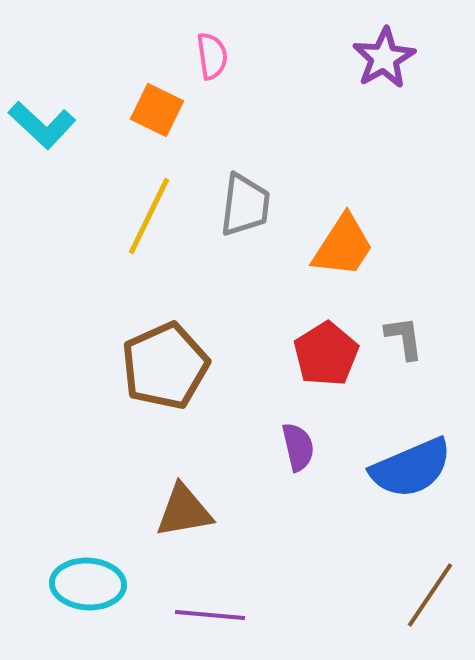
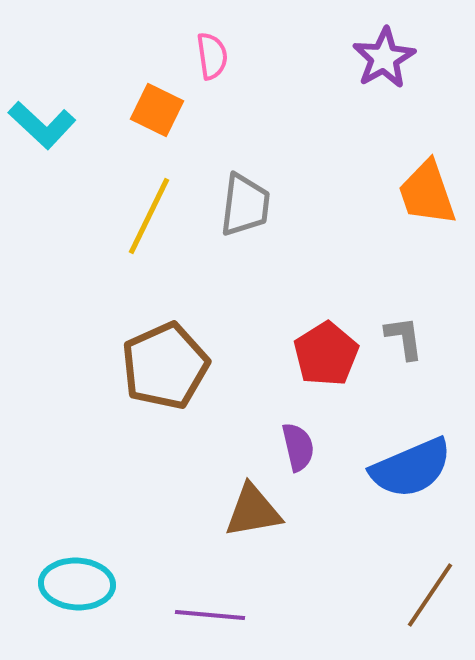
orange trapezoid: moved 84 px right, 53 px up; rotated 128 degrees clockwise
brown triangle: moved 69 px right
cyan ellipse: moved 11 px left
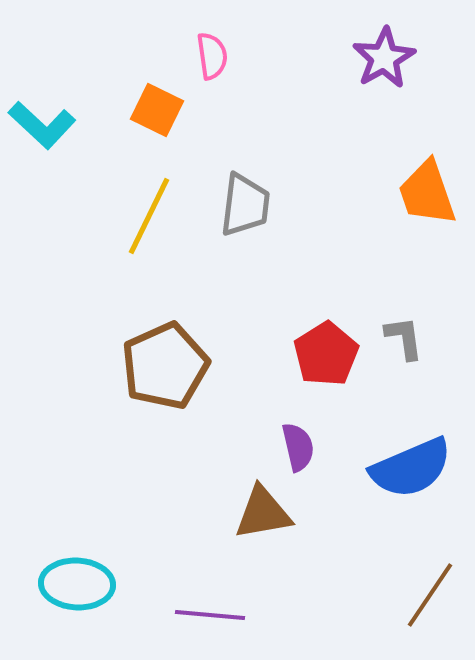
brown triangle: moved 10 px right, 2 px down
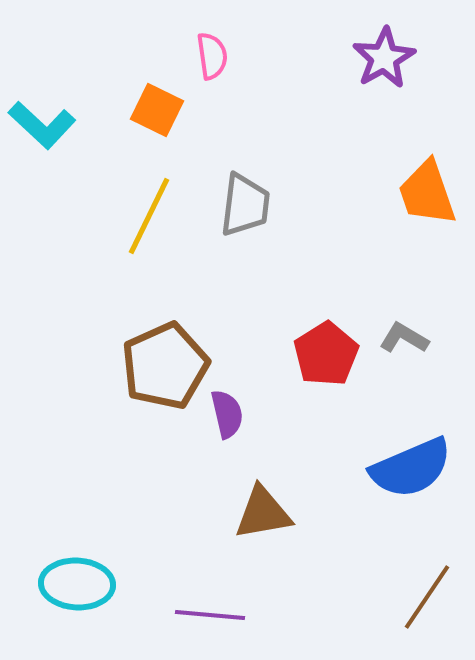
gray L-shape: rotated 51 degrees counterclockwise
purple semicircle: moved 71 px left, 33 px up
brown line: moved 3 px left, 2 px down
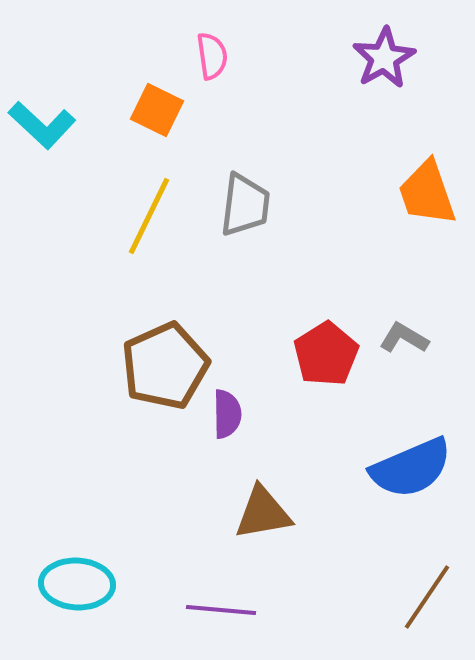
purple semicircle: rotated 12 degrees clockwise
purple line: moved 11 px right, 5 px up
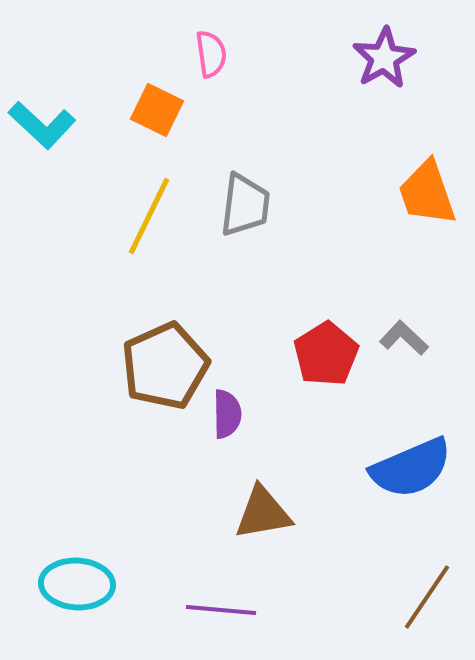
pink semicircle: moved 1 px left, 2 px up
gray L-shape: rotated 12 degrees clockwise
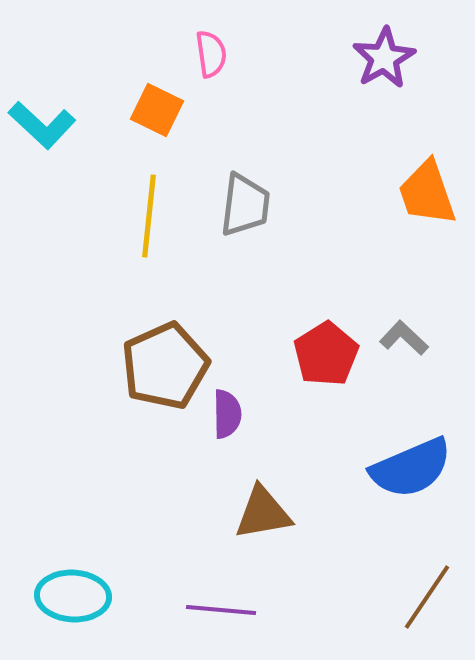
yellow line: rotated 20 degrees counterclockwise
cyan ellipse: moved 4 px left, 12 px down
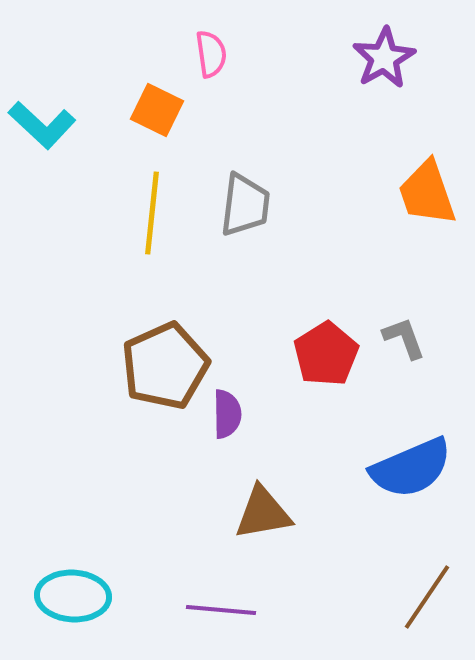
yellow line: moved 3 px right, 3 px up
gray L-shape: rotated 27 degrees clockwise
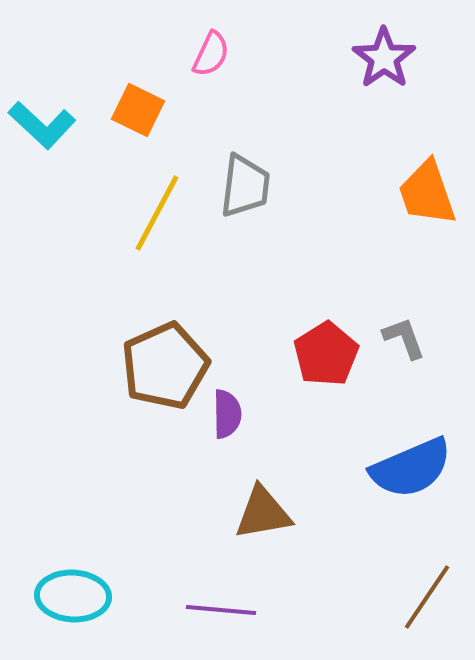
pink semicircle: rotated 33 degrees clockwise
purple star: rotated 6 degrees counterclockwise
orange square: moved 19 px left
gray trapezoid: moved 19 px up
yellow line: moved 5 px right; rotated 22 degrees clockwise
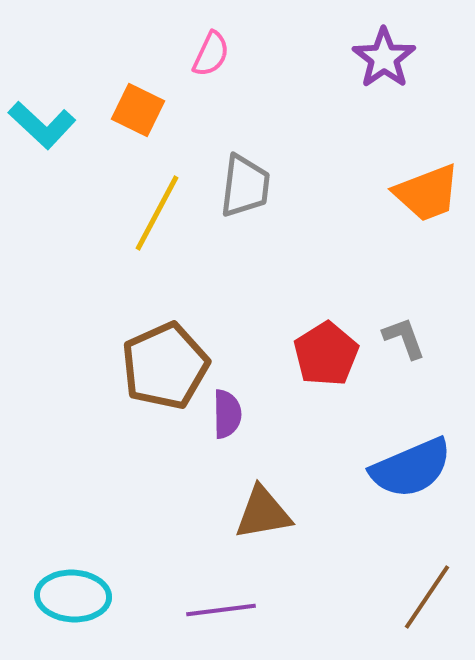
orange trapezoid: rotated 92 degrees counterclockwise
purple line: rotated 12 degrees counterclockwise
